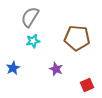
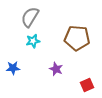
blue star: rotated 24 degrees clockwise
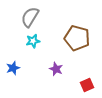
brown pentagon: rotated 10 degrees clockwise
blue star: rotated 16 degrees counterclockwise
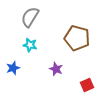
cyan star: moved 3 px left, 4 px down; rotated 24 degrees clockwise
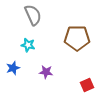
gray semicircle: moved 3 px right, 2 px up; rotated 125 degrees clockwise
brown pentagon: rotated 15 degrees counterclockwise
cyan star: moved 2 px left
purple star: moved 10 px left, 3 px down; rotated 16 degrees counterclockwise
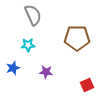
cyan star: rotated 16 degrees counterclockwise
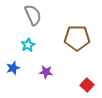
cyan star: rotated 24 degrees counterclockwise
red square: rotated 24 degrees counterclockwise
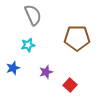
cyan star: rotated 16 degrees clockwise
purple star: rotated 24 degrees counterclockwise
red square: moved 17 px left
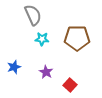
cyan star: moved 14 px right, 6 px up; rotated 16 degrees clockwise
blue star: moved 1 px right, 1 px up
purple star: rotated 24 degrees counterclockwise
